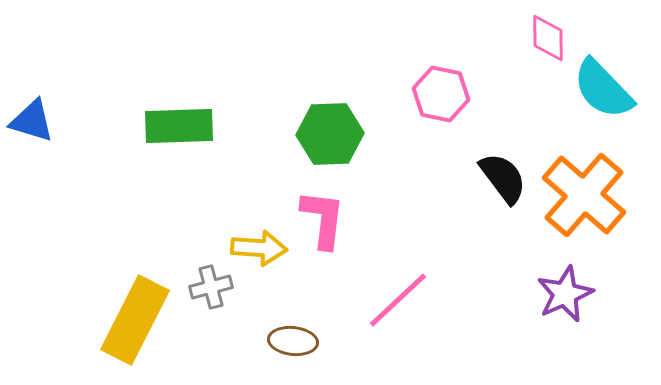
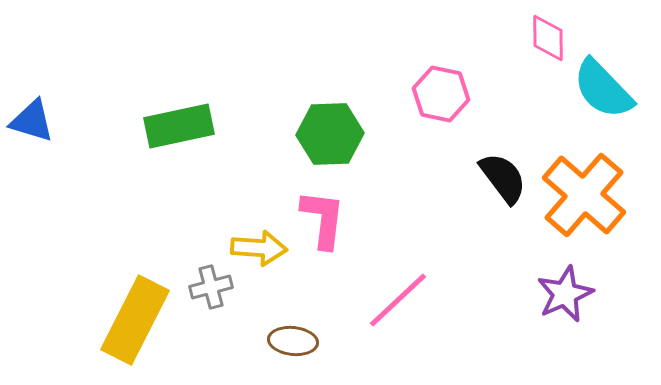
green rectangle: rotated 10 degrees counterclockwise
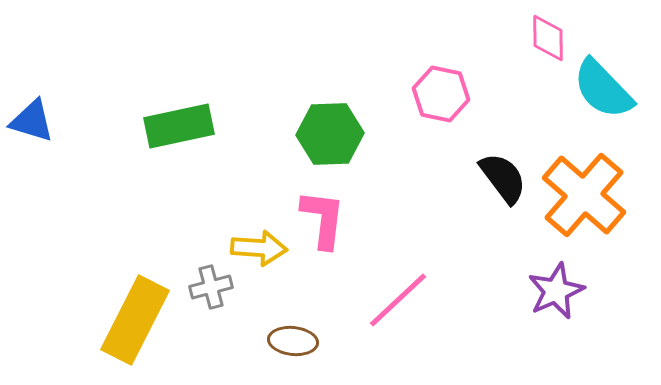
purple star: moved 9 px left, 3 px up
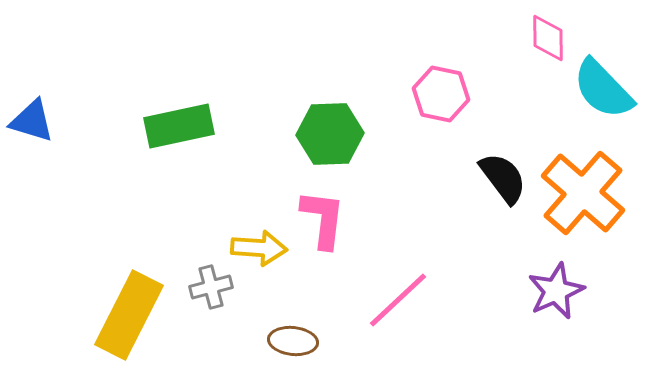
orange cross: moved 1 px left, 2 px up
yellow rectangle: moved 6 px left, 5 px up
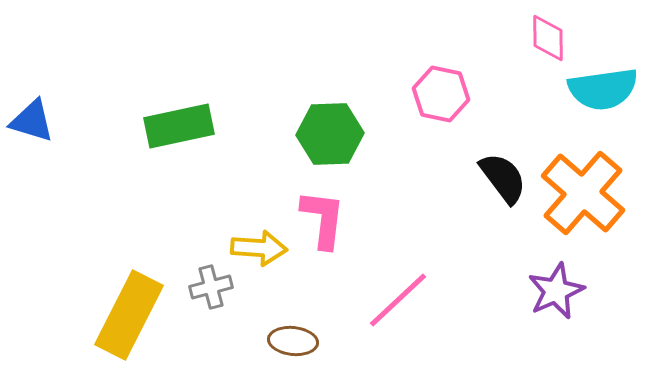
cyan semicircle: rotated 54 degrees counterclockwise
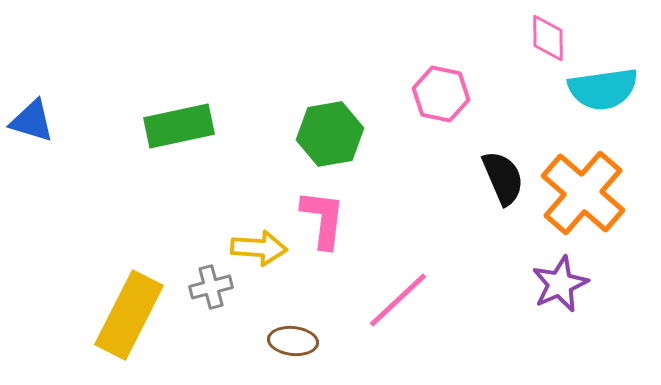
green hexagon: rotated 8 degrees counterclockwise
black semicircle: rotated 14 degrees clockwise
purple star: moved 4 px right, 7 px up
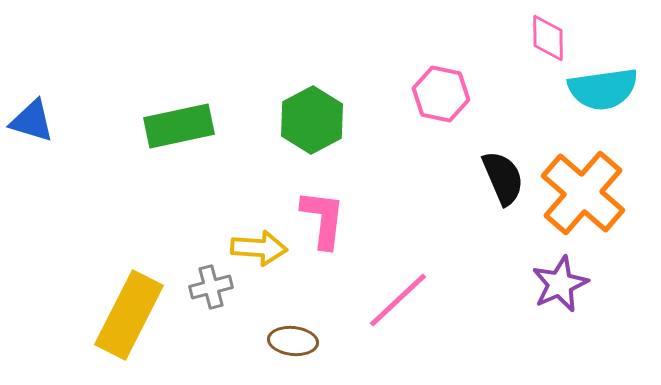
green hexagon: moved 18 px left, 14 px up; rotated 18 degrees counterclockwise
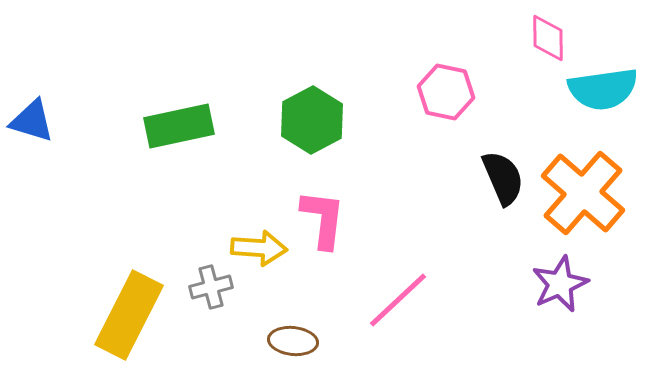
pink hexagon: moved 5 px right, 2 px up
